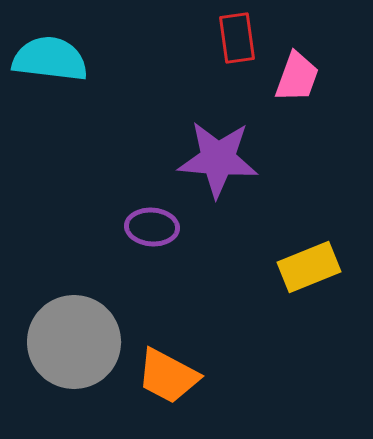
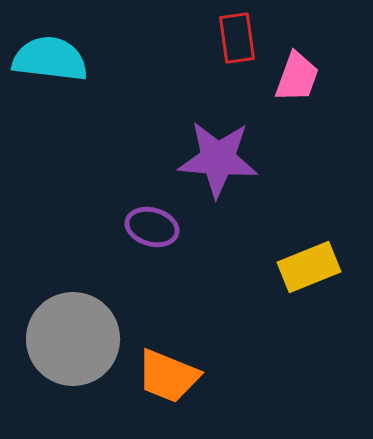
purple ellipse: rotated 12 degrees clockwise
gray circle: moved 1 px left, 3 px up
orange trapezoid: rotated 6 degrees counterclockwise
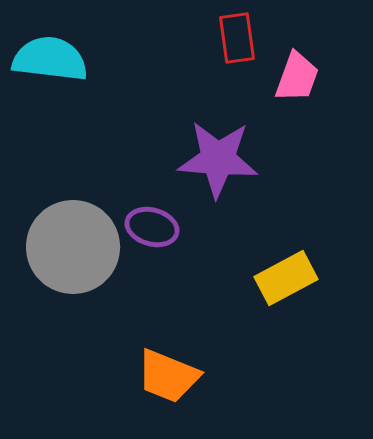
yellow rectangle: moved 23 px left, 11 px down; rotated 6 degrees counterclockwise
gray circle: moved 92 px up
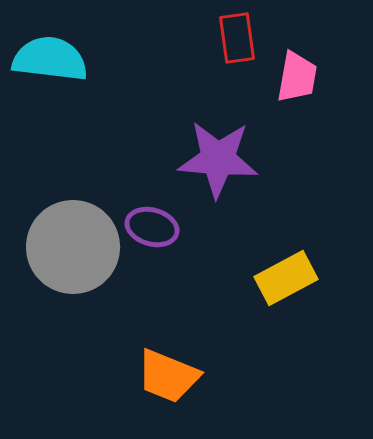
pink trapezoid: rotated 10 degrees counterclockwise
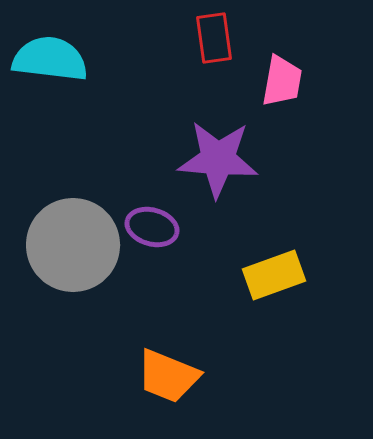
red rectangle: moved 23 px left
pink trapezoid: moved 15 px left, 4 px down
gray circle: moved 2 px up
yellow rectangle: moved 12 px left, 3 px up; rotated 8 degrees clockwise
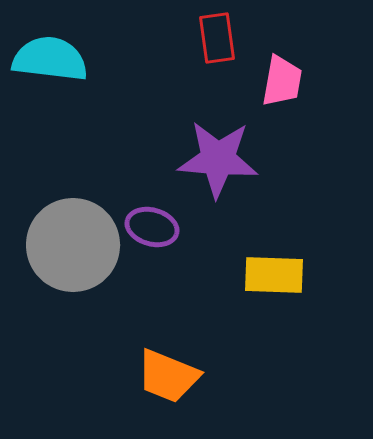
red rectangle: moved 3 px right
yellow rectangle: rotated 22 degrees clockwise
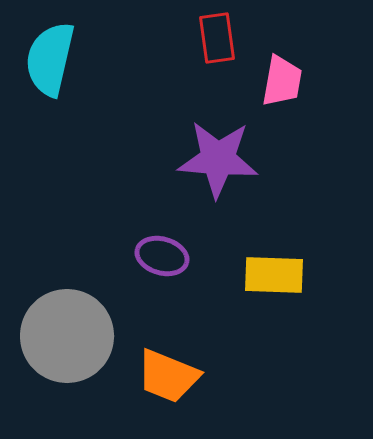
cyan semicircle: rotated 84 degrees counterclockwise
purple ellipse: moved 10 px right, 29 px down
gray circle: moved 6 px left, 91 px down
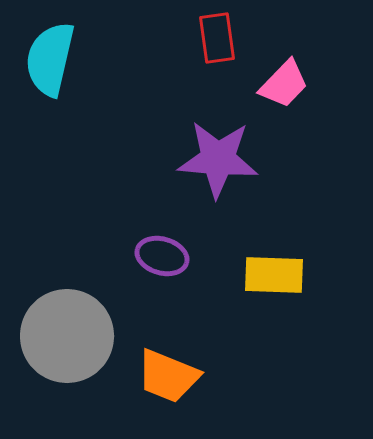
pink trapezoid: moved 2 px right, 3 px down; rotated 34 degrees clockwise
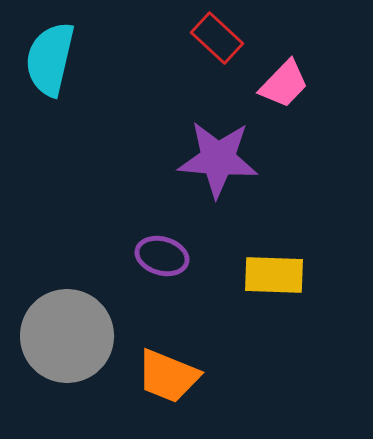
red rectangle: rotated 39 degrees counterclockwise
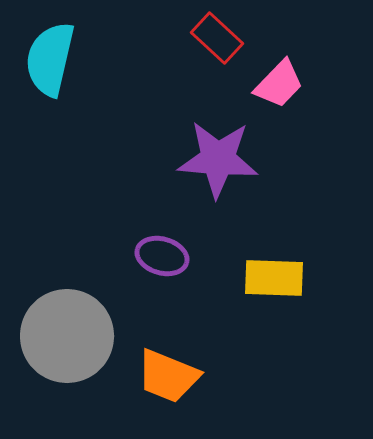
pink trapezoid: moved 5 px left
yellow rectangle: moved 3 px down
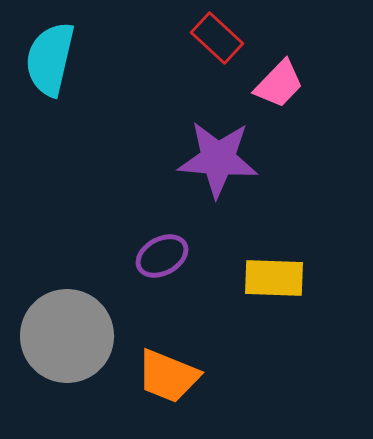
purple ellipse: rotated 45 degrees counterclockwise
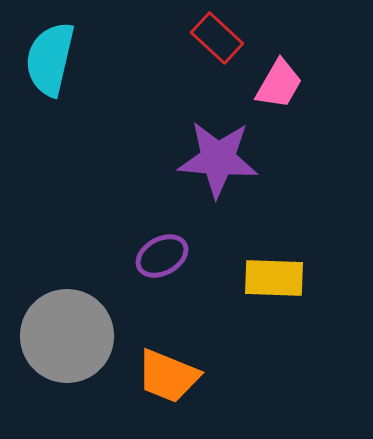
pink trapezoid: rotated 14 degrees counterclockwise
